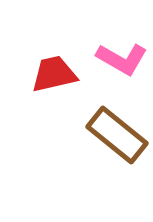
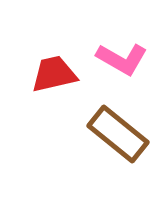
brown rectangle: moved 1 px right, 1 px up
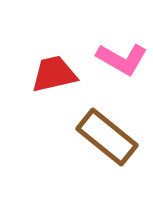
brown rectangle: moved 11 px left, 3 px down
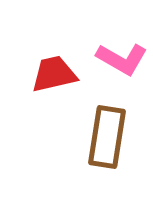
brown rectangle: rotated 60 degrees clockwise
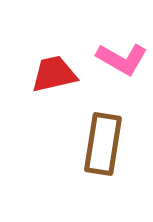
brown rectangle: moved 4 px left, 7 px down
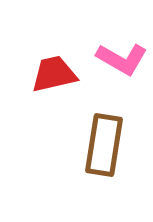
brown rectangle: moved 1 px right, 1 px down
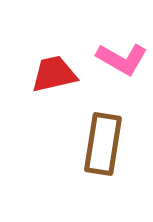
brown rectangle: moved 1 px left, 1 px up
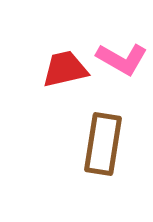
red trapezoid: moved 11 px right, 5 px up
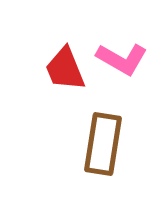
red trapezoid: rotated 99 degrees counterclockwise
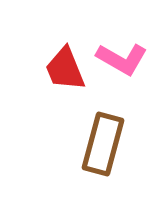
brown rectangle: rotated 6 degrees clockwise
